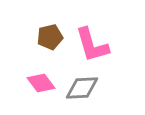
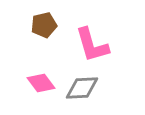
brown pentagon: moved 6 px left, 12 px up
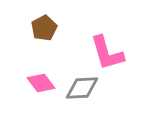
brown pentagon: moved 3 px down; rotated 15 degrees counterclockwise
pink L-shape: moved 15 px right, 8 px down
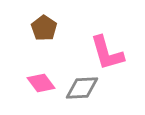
brown pentagon: rotated 10 degrees counterclockwise
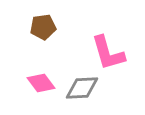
brown pentagon: moved 1 px left, 1 px up; rotated 30 degrees clockwise
pink L-shape: moved 1 px right
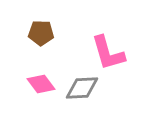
brown pentagon: moved 2 px left, 6 px down; rotated 10 degrees clockwise
pink diamond: moved 1 px down
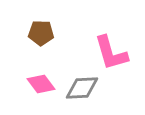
pink L-shape: moved 3 px right
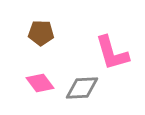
pink L-shape: moved 1 px right
pink diamond: moved 1 px left, 1 px up
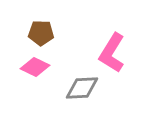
pink L-shape: rotated 48 degrees clockwise
pink diamond: moved 5 px left, 16 px up; rotated 28 degrees counterclockwise
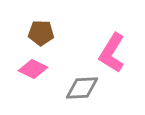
pink diamond: moved 2 px left, 2 px down
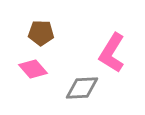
pink diamond: rotated 24 degrees clockwise
